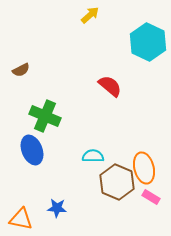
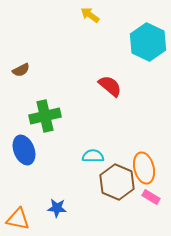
yellow arrow: rotated 102 degrees counterclockwise
green cross: rotated 36 degrees counterclockwise
blue ellipse: moved 8 px left
orange triangle: moved 3 px left
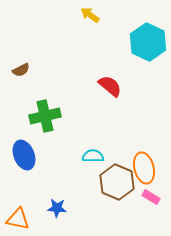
blue ellipse: moved 5 px down
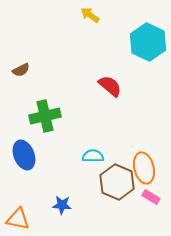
blue star: moved 5 px right, 3 px up
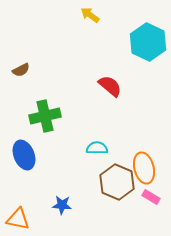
cyan semicircle: moved 4 px right, 8 px up
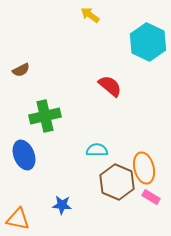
cyan semicircle: moved 2 px down
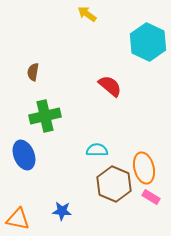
yellow arrow: moved 3 px left, 1 px up
brown semicircle: moved 12 px right, 2 px down; rotated 126 degrees clockwise
brown hexagon: moved 3 px left, 2 px down
blue star: moved 6 px down
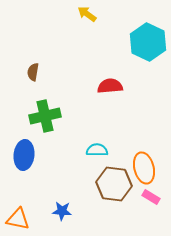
red semicircle: rotated 45 degrees counterclockwise
blue ellipse: rotated 28 degrees clockwise
brown hexagon: rotated 16 degrees counterclockwise
